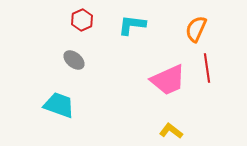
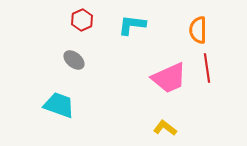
orange semicircle: moved 2 px right, 1 px down; rotated 24 degrees counterclockwise
pink trapezoid: moved 1 px right, 2 px up
yellow L-shape: moved 6 px left, 3 px up
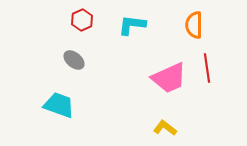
orange semicircle: moved 4 px left, 5 px up
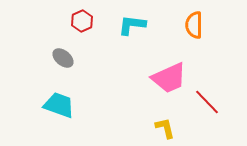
red hexagon: moved 1 px down
gray ellipse: moved 11 px left, 2 px up
red line: moved 34 px down; rotated 36 degrees counterclockwise
yellow L-shape: rotated 40 degrees clockwise
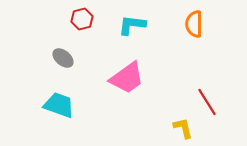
red hexagon: moved 2 px up; rotated 10 degrees clockwise
orange semicircle: moved 1 px up
pink trapezoid: moved 42 px left; rotated 12 degrees counterclockwise
red line: rotated 12 degrees clockwise
yellow L-shape: moved 18 px right
